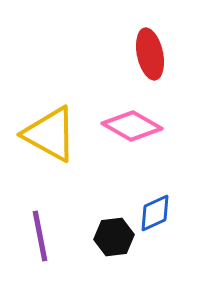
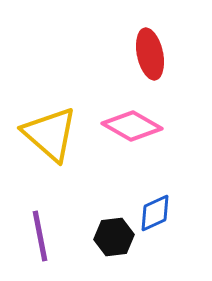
yellow triangle: rotated 12 degrees clockwise
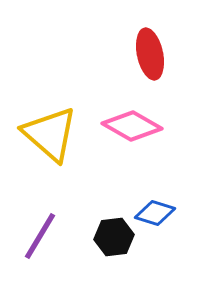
blue diamond: rotated 42 degrees clockwise
purple line: rotated 42 degrees clockwise
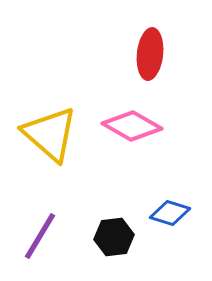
red ellipse: rotated 18 degrees clockwise
blue diamond: moved 15 px right
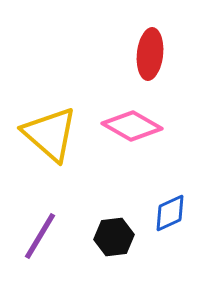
blue diamond: rotated 42 degrees counterclockwise
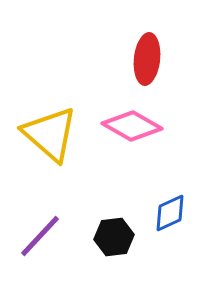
red ellipse: moved 3 px left, 5 px down
purple line: rotated 12 degrees clockwise
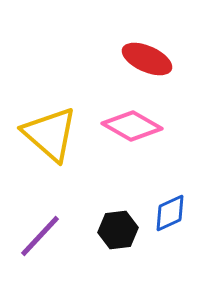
red ellipse: rotated 72 degrees counterclockwise
black hexagon: moved 4 px right, 7 px up
